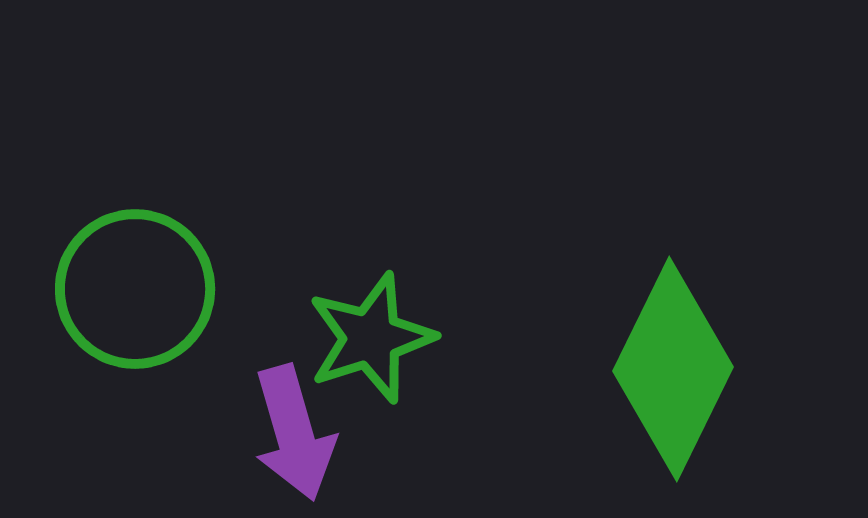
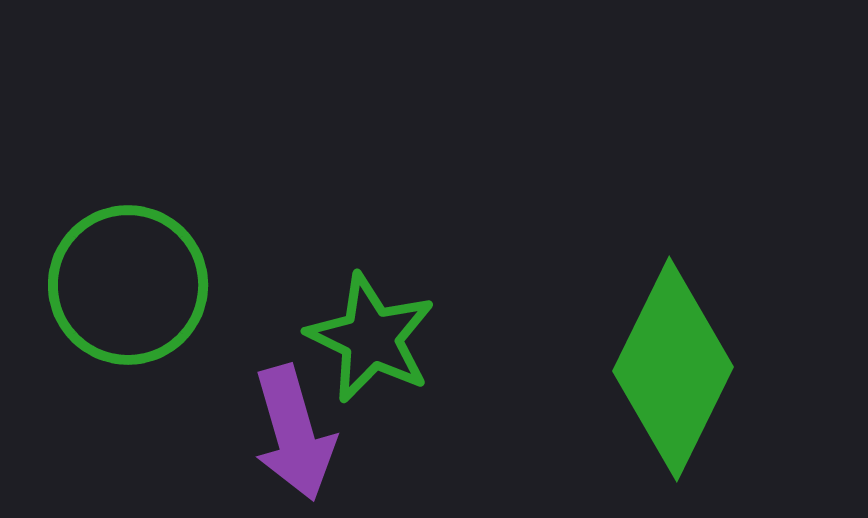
green circle: moved 7 px left, 4 px up
green star: rotated 28 degrees counterclockwise
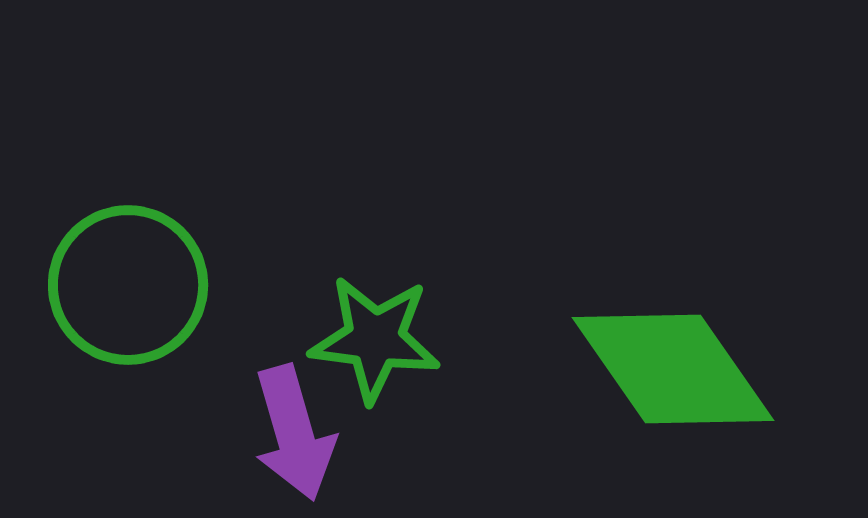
green star: moved 4 px right, 1 px down; rotated 19 degrees counterclockwise
green diamond: rotated 61 degrees counterclockwise
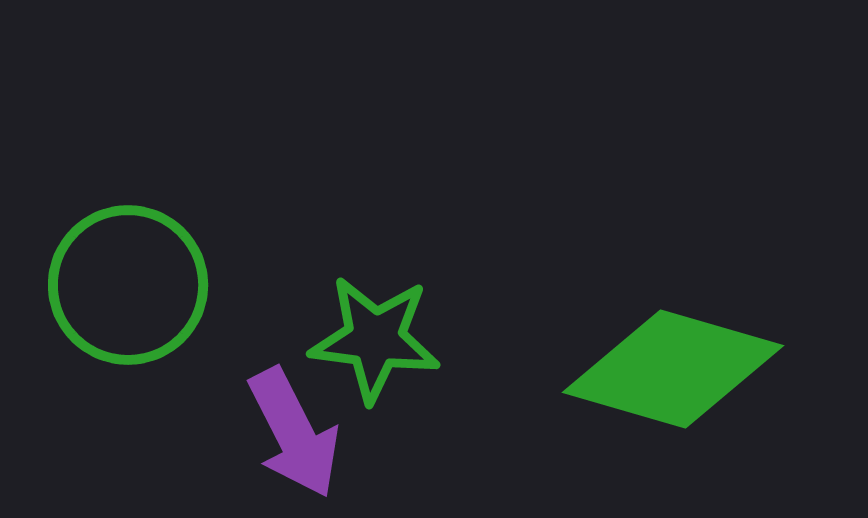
green diamond: rotated 39 degrees counterclockwise
purple arrow: rotated 11 degrees counterclockwise
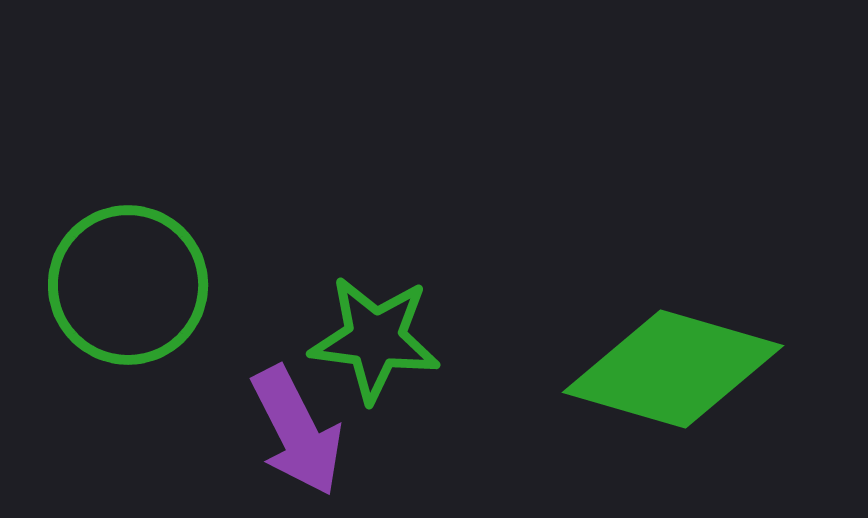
purple arrow: moved 3 px right, 2 px up
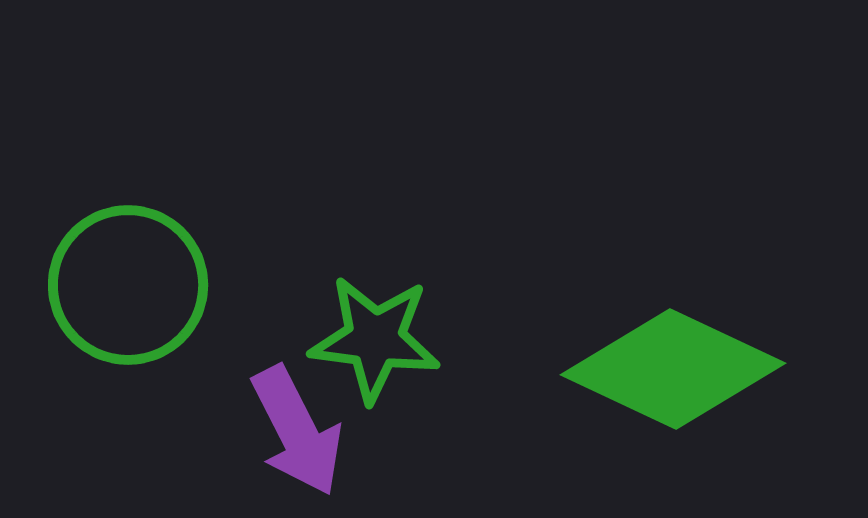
green diamond: rotated 9 degrees clockwise
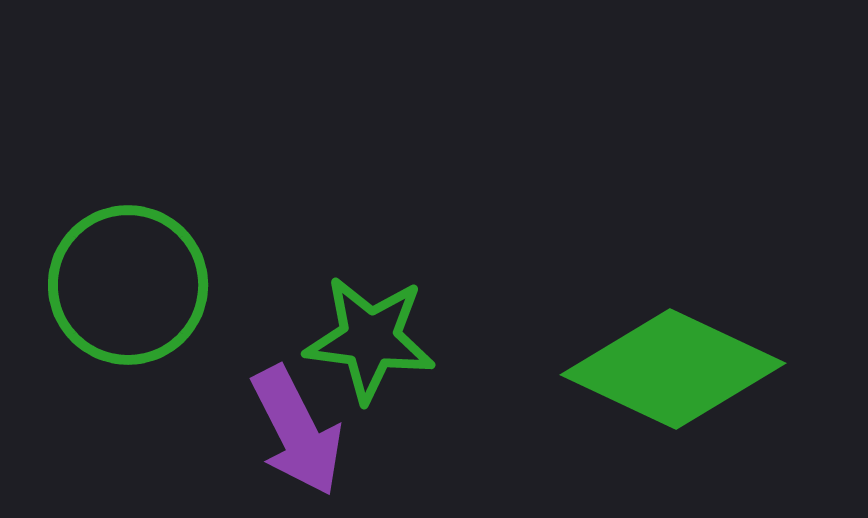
green star: moved 5 px left
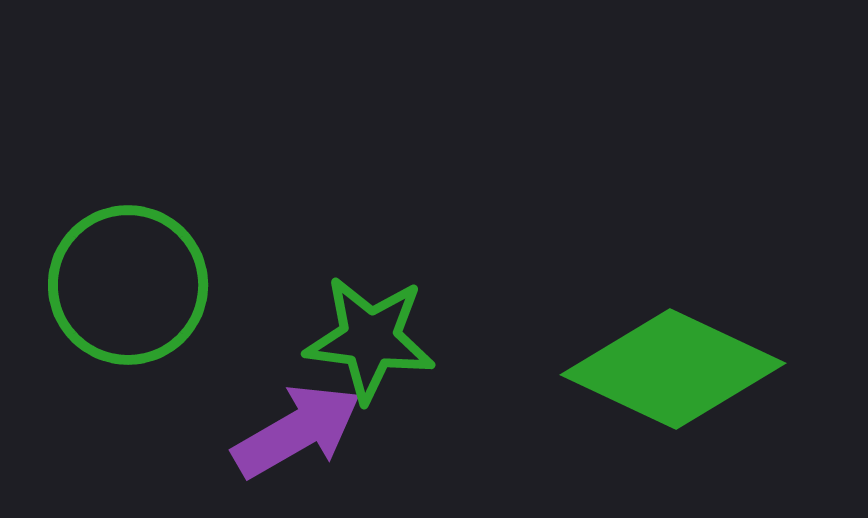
purple arrow: rotated 93 degrees counterclockwise
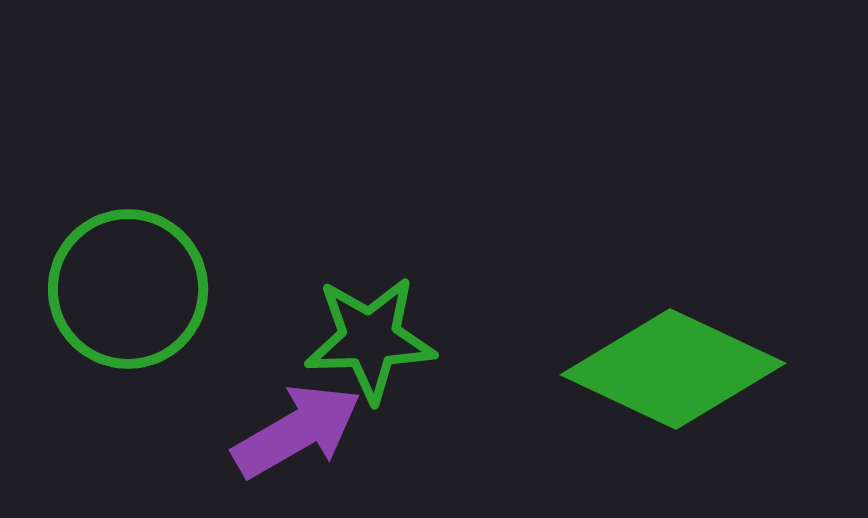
green circle: moved 4 px down
green star: rotated 9 degrees counterclockwise
